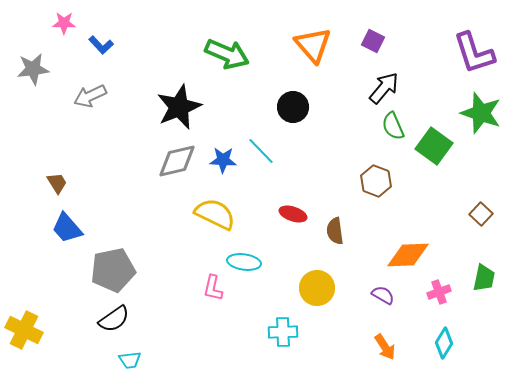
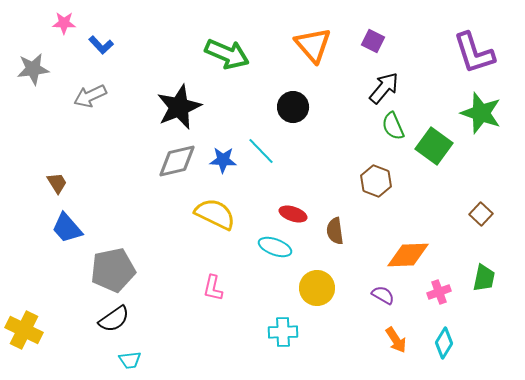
cyan ellipse: moved 31 px right, 15 px up; rotated 12 degrees clockwise
orange arrow: moved 11 px right, 7 px up
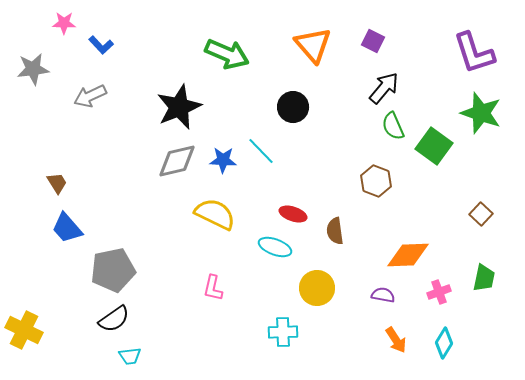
purple semicircle: rotated 20 degrees counterclockwise
cyan trapezoid: moved 4 px up
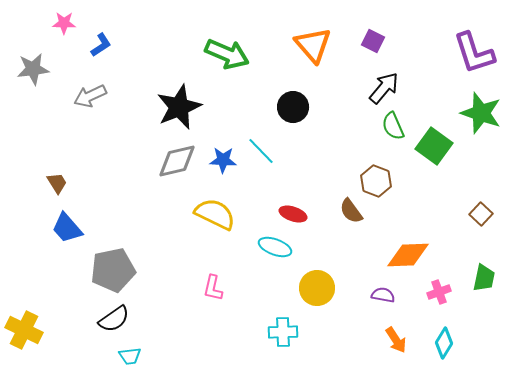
blue L-shape: rotated 80 degrees counterclockwise
brown semicircle: moved 16 px right, 20 px up; rotated 28 degrees counterclockwise
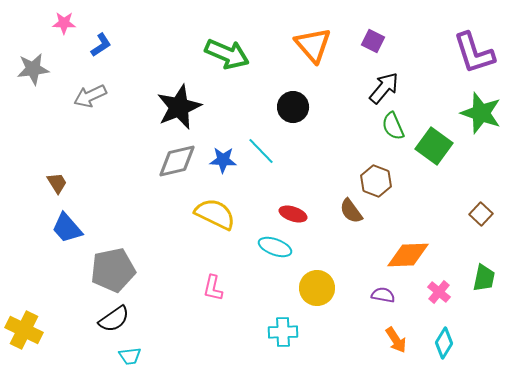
pink cross: rotated 30 degrees counterclockwise
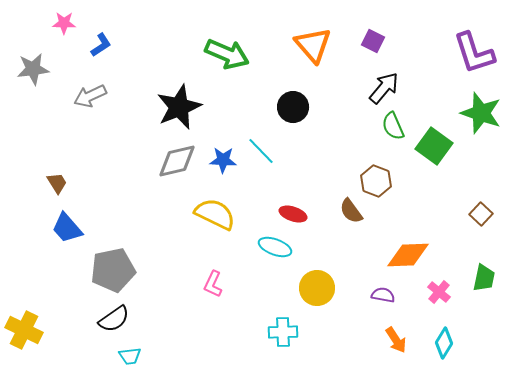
pink L-shape: moved 4 px up; rotated 12 degrees clockwise
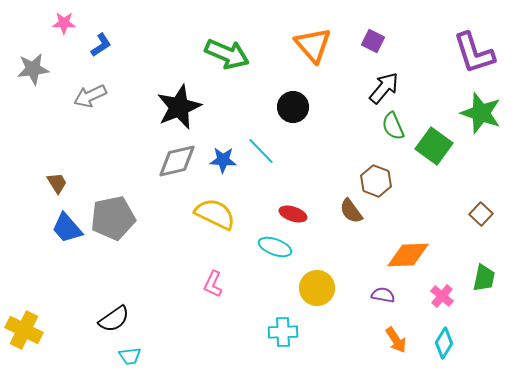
gray pentagon: moved 52 px up
pink cross: moved 3 px right, 4 px down
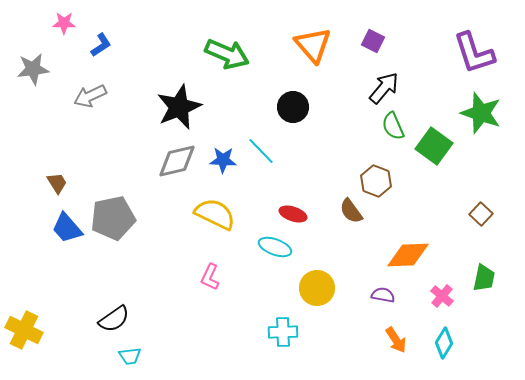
pink L-shape: moved 3 px left, 7 px up
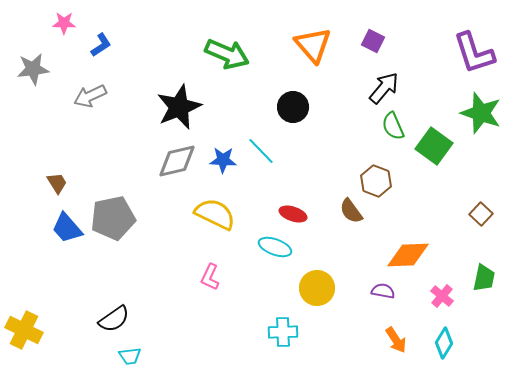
purple semicircle: moved 4 px up
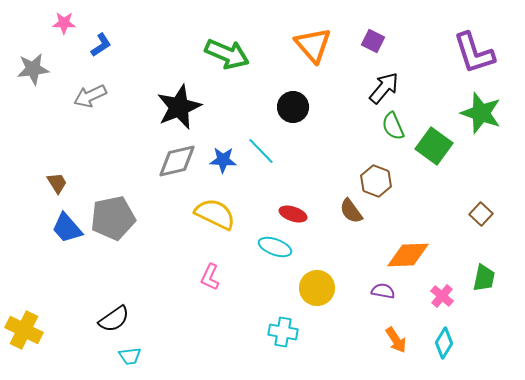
cyan cross: rotated 12 degrees clockwise
